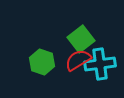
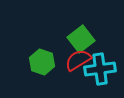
cyan cross: moved 5 px down
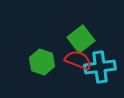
red semicircle: rotated 52 degrees clockwise
cyan cross: moved 2 px up
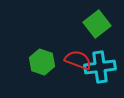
green square: moved 16 px right, 15 px up
